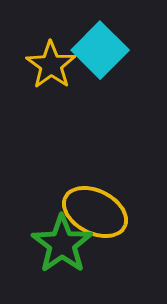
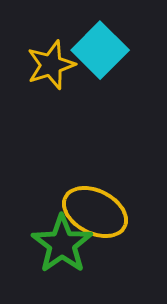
yellow star: rotated 18 degrees clockwise
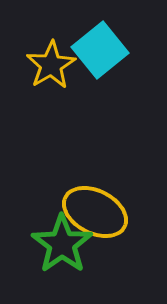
cyan square: rotated 6 degrees clockwise
yellow star: rotated 12 degrees counterclockwise
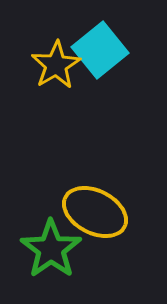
yellow star: moved 5 px right
green star: moved 11 px left, 5 px down
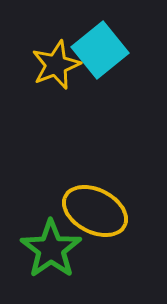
yellow star: rotated 9 degrees clockwise
yellow ellipse: moved 1 px up
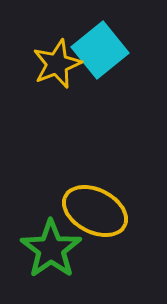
yellow star: moved 1 px right, 1 px up
